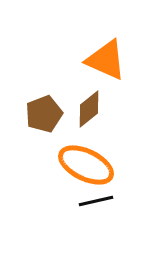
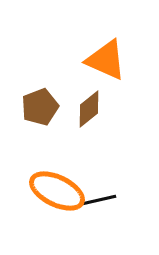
brown pentagon: moved 4 px left, 7 px up
orange ellipse: moved 29 px left, 26 px down
black line: moved 3 px right, 1 px up
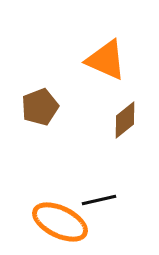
brown diamond: moved 36 px right, 11 px down
orange ellipse: moved 3 px right, 31 px down
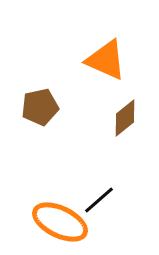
brown pentagon: rotated 9 degrees clockwise
brown diamond: moved 2 px up
black line: rotated 28 degrees counterclockwise
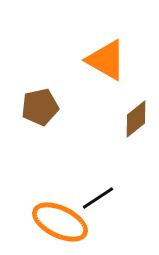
orange triangle: rotated 6 degrees clockwise
brown diamond: moved 11 px right, 1 px down
black line: moved 1 px left, 2 px up; rotated 8 degrees clockwise
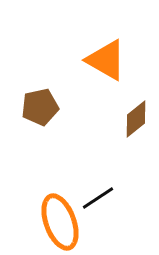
orange ellipse: rotated 44 degrees clockwise
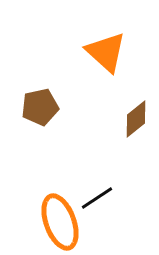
orange triangle: moved 8 px up; rotated 12 degrees clockwise
black line: moved 1 px left
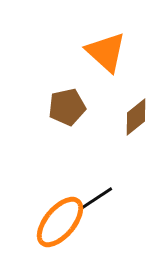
brown pentagon: moved 27 px right
brown diamond: moved 2 px up
orange ellipse: rotated 60 degrees clockwise
